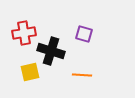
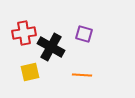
black cross: moved 4 px up; rotated 12 degrees clockwise
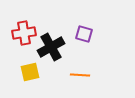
black cross: rotated 32 degrees clockwise
orange line: moved 2 px left
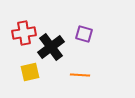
black cross: rotated 8 degrees counterclockwise
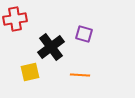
red cross: moved 9 px left, 14 px up
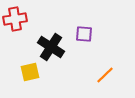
purple square: rotated 12 degrees counterclockwise
black cross: rotated 20 degrees counterclockwise
orange line: moved 25 px right; rotated 48 degrees counterclockwise
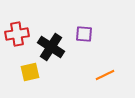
red cross: moved 2 px right, 15 px down
orange line: rotated 18 degrees clockwise
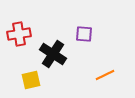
red cross: moved 2 px right
black cross: moved 2 px right, 7 px down
yellow square: moved 1 px right, 8 px down
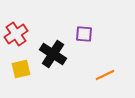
red cross: moved 3 px left; rotated 25 degrees counterclockwise
yellow square: moved 10 px left, 11 px up
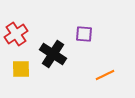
yellow square: rotated 12 degrees clockwise
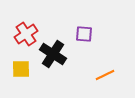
red cross: moved 10 px right
